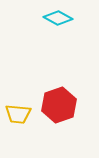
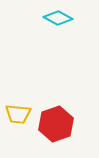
red hexagon: moved 3 px left, 19 px down
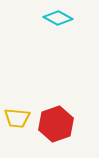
yellow trapezoid: moved 1 px left, 4 px down
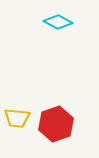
cyan diamond: moved 4 px down
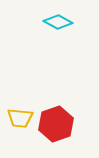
yellow trapezoid: moved 3 px right
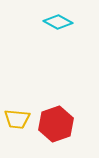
yellow trapezoid: moved 3 px left, 1 px down
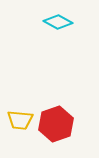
yellow trapezoid: moved 3 px right, 1 px down
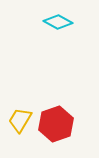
yellow trapezoid: rotated 116 degrees clockwise
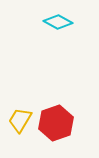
red hexagon: moved 1 px up
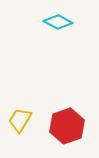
red hexagon: moved 11 px right, 3 px down
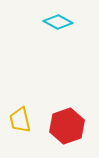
yellow trapezoid: rotated 44 degrees counterclockwise
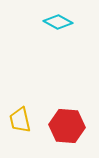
red hexagon: rotated 24 degrees clockwise
